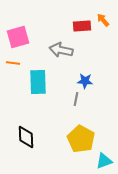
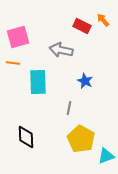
red rectangle: rotated 30 degrees clockwise
blue star: rotated 21 degrees clockwise
gray line: moved 7 px left, 9 px down
cyan triangle: moved 2 px right, 5 px up
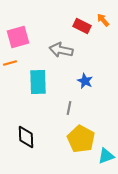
orange line: moved 3 px left; rotated 24 degrees counterclockwise
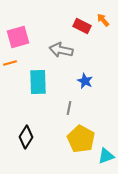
black diamond: rotated 35 degrees clockwise
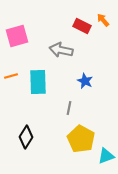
pink square: moved 1 px left, 1 px up
orange line: moved 1 px right, 13 px down
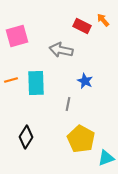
orange line: moved 4 px down
cyan rectangle: moved 2 px left, 1 px down
gray line: moved 1 px left, 4 px up
cyan triangle: moved 2 px down
